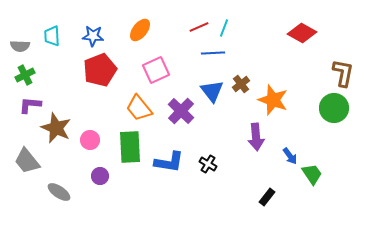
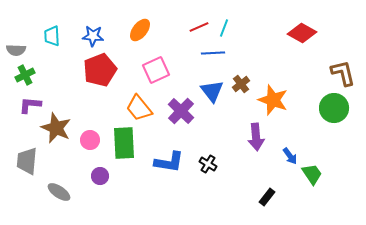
gray semicircle: moved 4 px left, 4 px down
brown L-shape: rotated 24 degrees counterclockwise
green rectangle: moved 6 px left, 4 px up
gray trapezoid: rotated 44 degrees clockwise
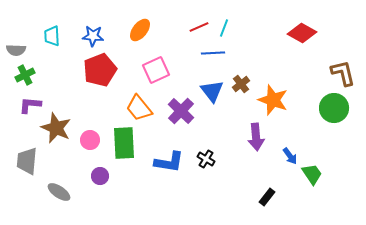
black cross: moved 2 px left, 5 px up
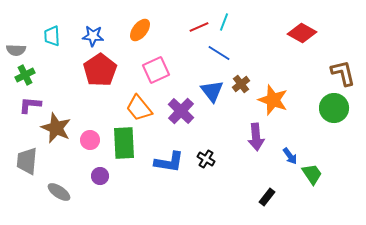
cyan line: moved 6 px up
blue line: moved 6 px right; rotated 35 degrees clockwise
red pentagon: rotated 12 degrees counterclockwise
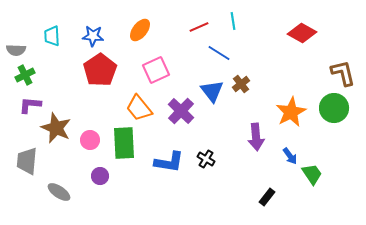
cyan line: moved 9 px right, 1 px up; rotated 30 degrees counterclockwise
orange star: moved 18 px right, 12 px down; rotated 24 degrees clockwise
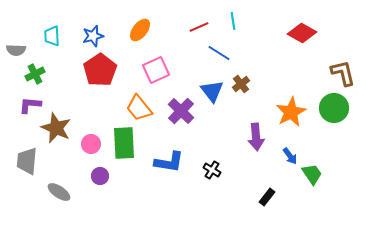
blue star: rotated 20 degrees counterclockwise
green cross: moved 10 px right, 1 px up
pink circle: moved 1 px right, 4 px down
black cross: moved 6 px right, 11 px down
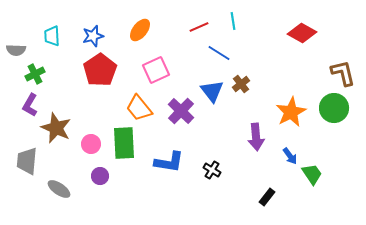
purple L-shape: rotated 65 degrees counterclockwise
gray ellipse: moved 3 px up
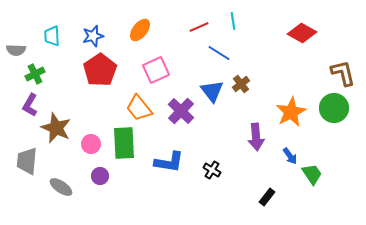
gray ellipse: moved 2 px right, 2 px up
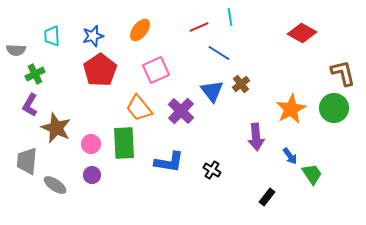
cyan line: moved 3 px left, 4 px up
orange star: moved 3 px up
purple circle: moved 8 px left, 1 px up
gray ellipse: moved 6 px left, 2 px up
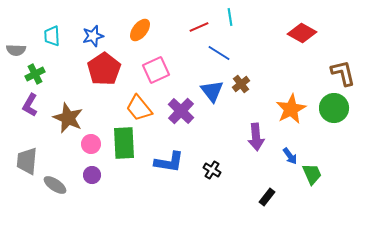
red pentagon: moved 4 px right, 1 px up
brown star: moved 12 px right, 10 px up
green trapezoid: rotated 10 degrees clockwise
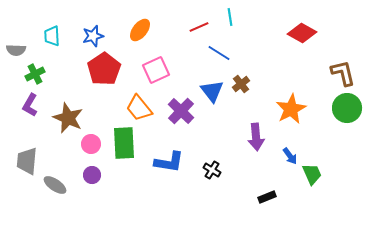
green circle: moved 13 px right
black rectangle: rotated 30 degrees clockwise
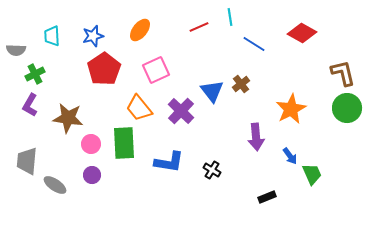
blue line: moved 35 px right, 9 px up
brown star: rotated 16 degrees counterclockwise
